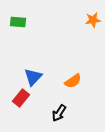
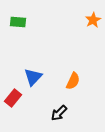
orange star: rotated 21 degrees counterclockwise
orange semicircle: rotated 30 degrees counterclockwise
red rectangle: moved 8 px left
black arrow: rotated 12 degrees clockwise
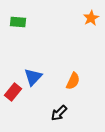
orange star: moved 2 px left, 2 px up
red rectangle: moved 6 px up
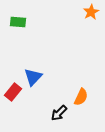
orange star: moved 6 px up
orange semicircle: moved 8 px right, 16 px down
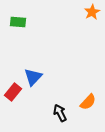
orange star: moved 1 px right
orange semicircle: moved 7 px right, 5 px down; rotated 18 degrees clockwise
black arrow: moved 1 px right; rotated 108 degrees clockwise
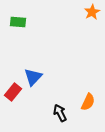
orange semicircle: rotated 18 degrees counterclockwise
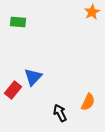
red rectangle: moved 2 px up
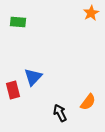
orange star: moved 1 px left, 1 px down
red rectangle: rotated 54 degrees counterclockwise
orange semicircle: rotated 12 degrees clockwise
